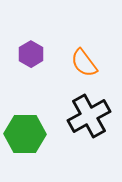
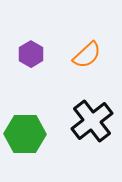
orange semicircle: moved 3 px right, 8 px up; rotated 96 degrees counterclockwise
black cross: moved 3 px right, 5 px down; rotated 9 degrees counterclockwise
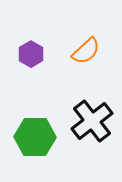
orange semicircle: moved 1 px left, 4 px up
green hexagon: moved 10 px right, 3 px down
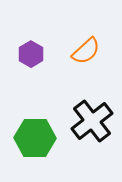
green hexagon: moved 1 px down
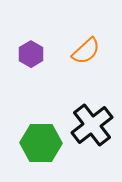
black cross: moved 4 px down
green hexagon: moved 6 px right, 5 px down
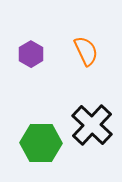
orange semicircle: rotated 72 degrees counterclockwise
black cross: rotated 9 degrees counterclockwise
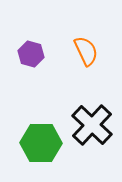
purple hexagon: rotated 15 degrees counterclockwise
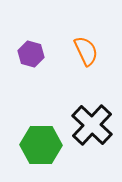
green hexagon: moved 2 px down
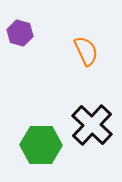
purple hexagon: moved 11 px left, 21 px up
